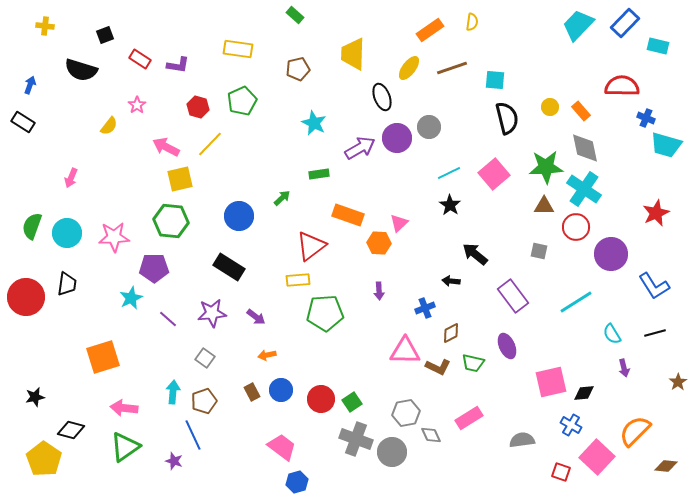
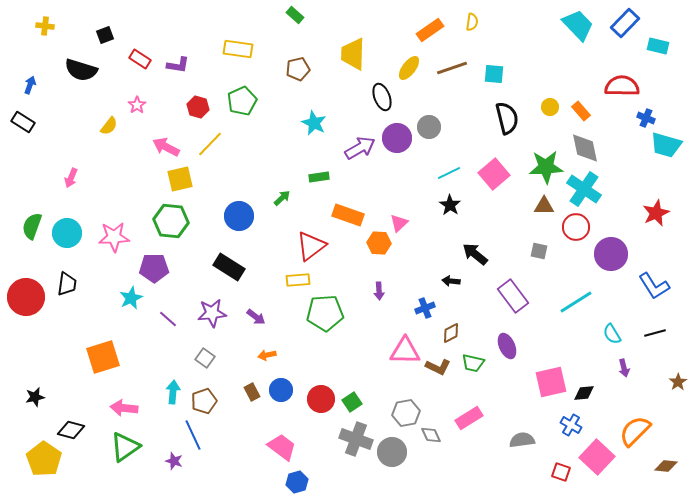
cyan trapezoid at (578, 25): rotated 92 degrees clockwise
cyan square at (495, 80): moved 1 px left, 6 px up
green rectangle at (319, 174): moved 3 px down
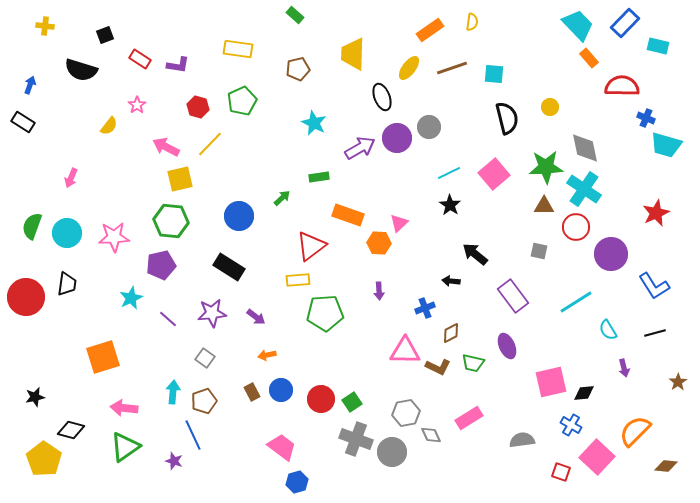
orange rectangle at (581, 111): moved 8 px right, 53 px up
purple pentagon at (154, 268): moved 7 px right, 3 px up; rotated 12 degrees counterclockwise
cyan semicircle at (612, 334): moved 4 px left, 4 px up
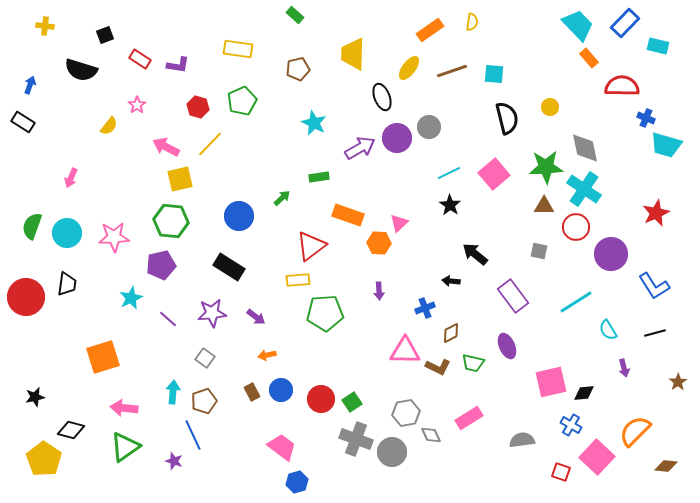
brown line at (452, 68): moved 3 px down
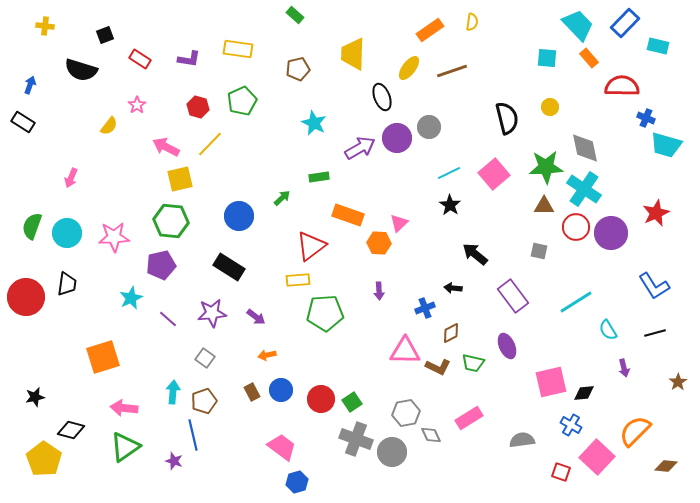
purple L-shape at (178, 65): moved 11 px right, 6 px up
cyan square at (494, 74): moved 53 px right, 16 px up
purple circle at (611, 254): moved 21 px up
black arrow at (451, 281): moved 2 px right, 7 px down
blue line at (193, 435): rotated 12 degrees clockwise
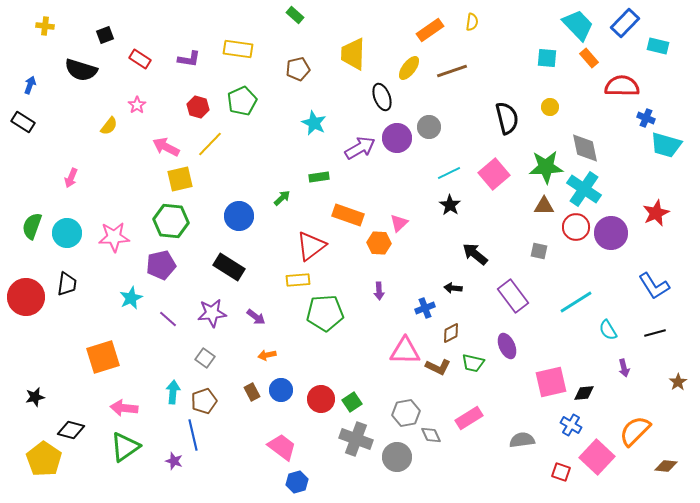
gray circle at (392, 452): moved 5 px right, 5 px down
